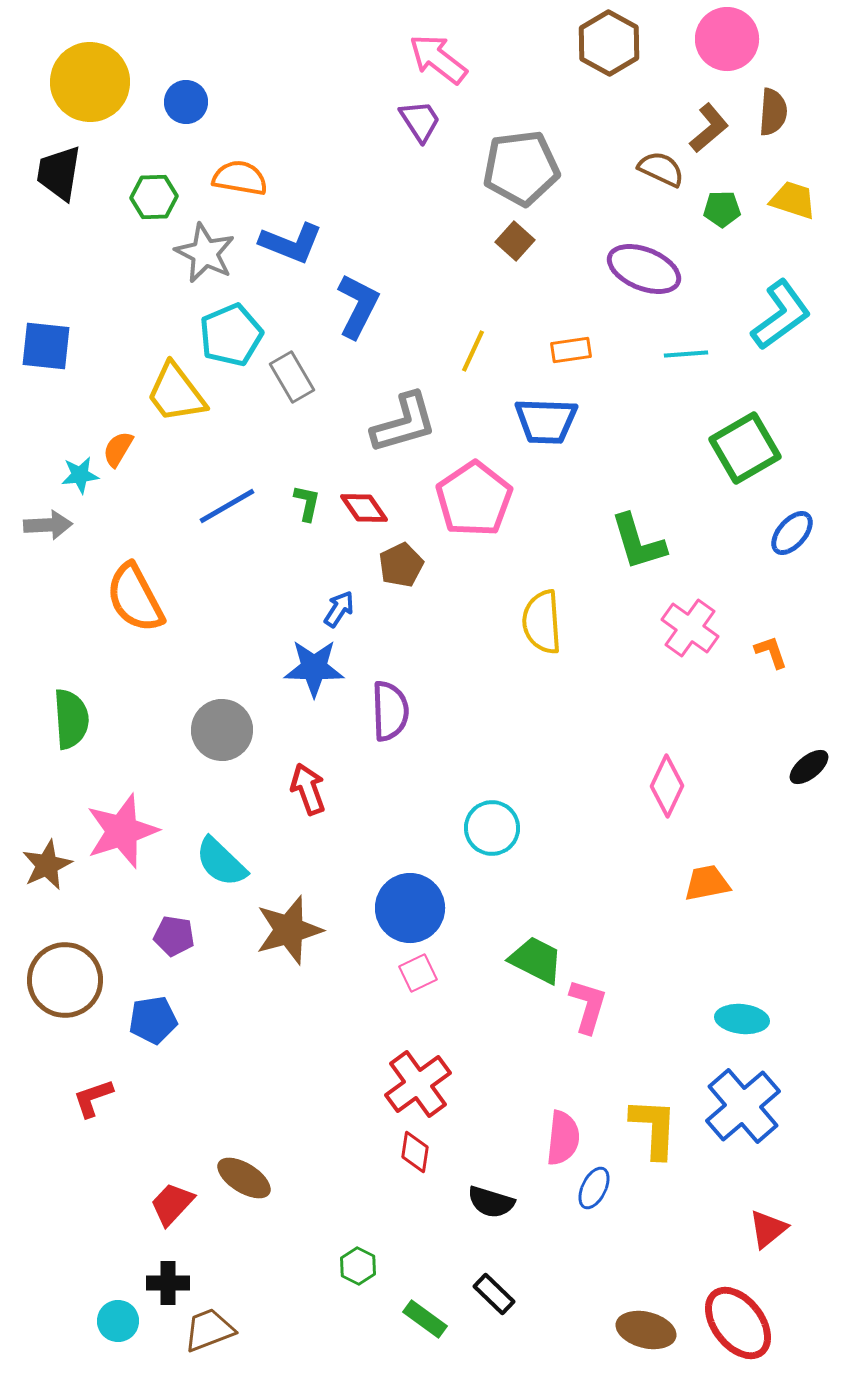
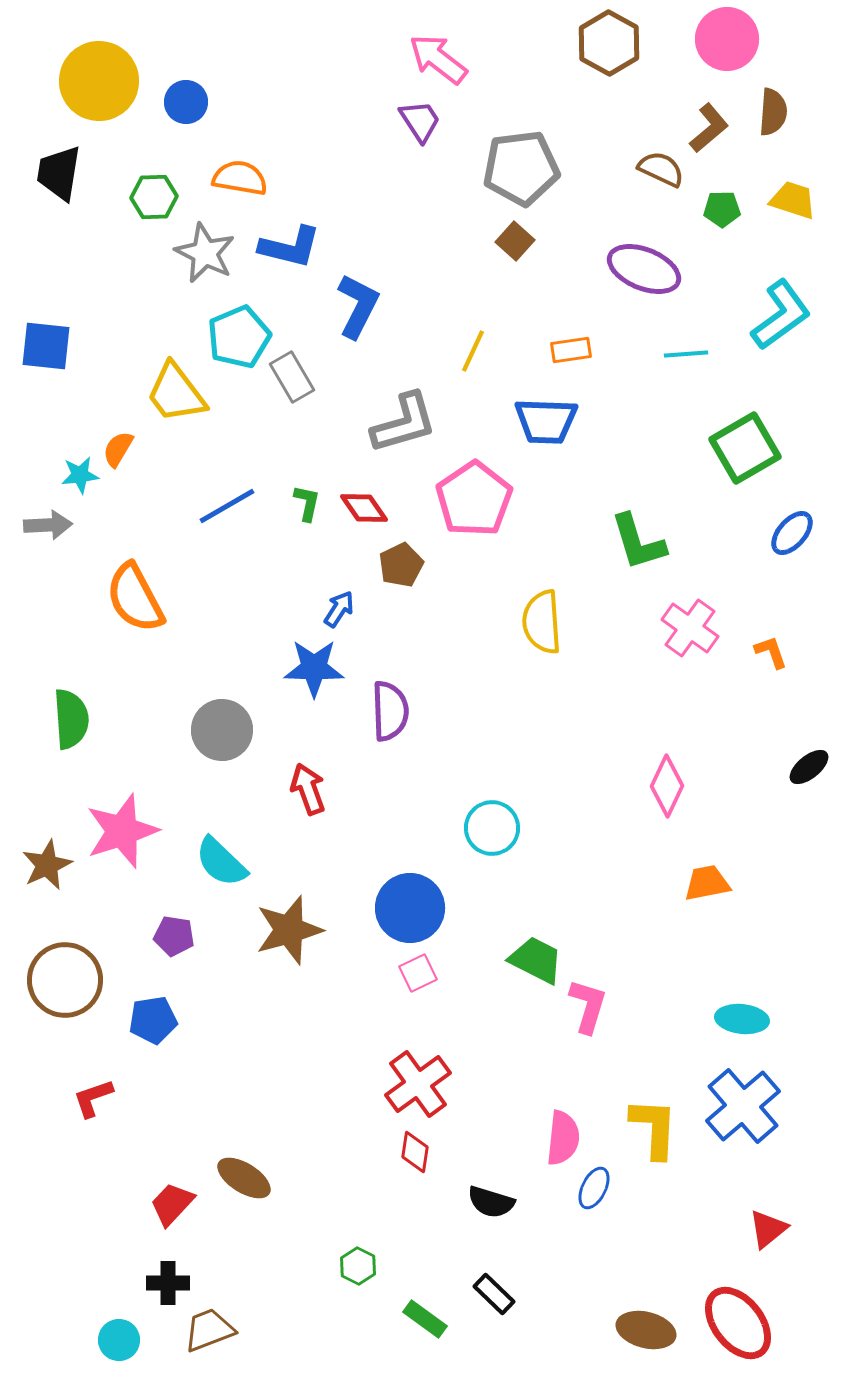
yellow circle at (90, 82): moved 9 px right, 1 px up
blue L-shape at (291, 243): moved 1 px left, 4 px down; rotated 8 degrees counterclockwise
cyan pentagon at (231, 335): moved 8 px right, 2 px down
cyan circle at (118, 1321): moved 1 px right, 19 px down
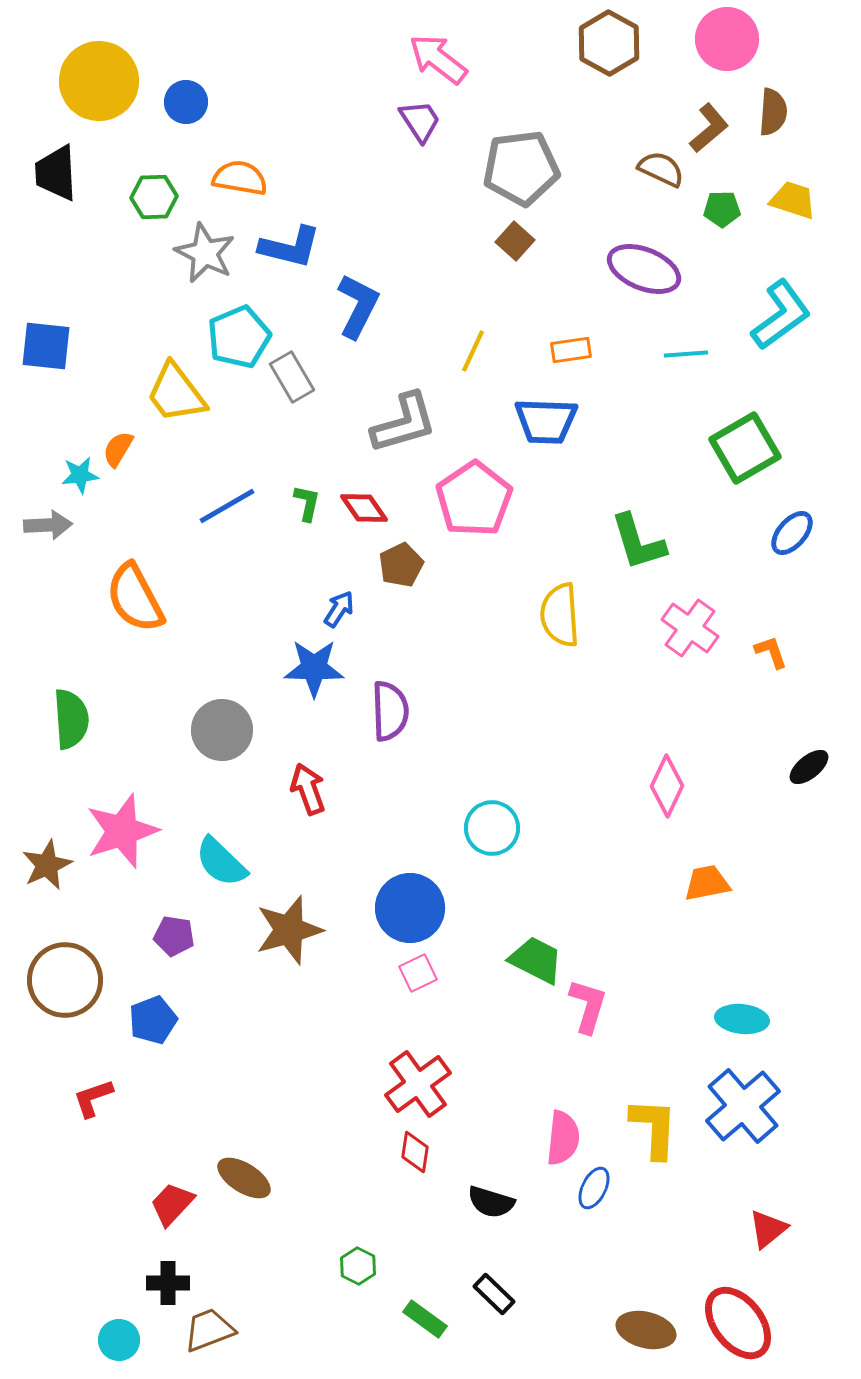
black trapezoid at (59, 173): moved 3 px left; rotated 12 degrees counterclockwise
yellow semicircle at (542, 622): moved 18 px right, 7 px up
blue pentagon at (153, 1020): rotated 12 degrees counterclockwise
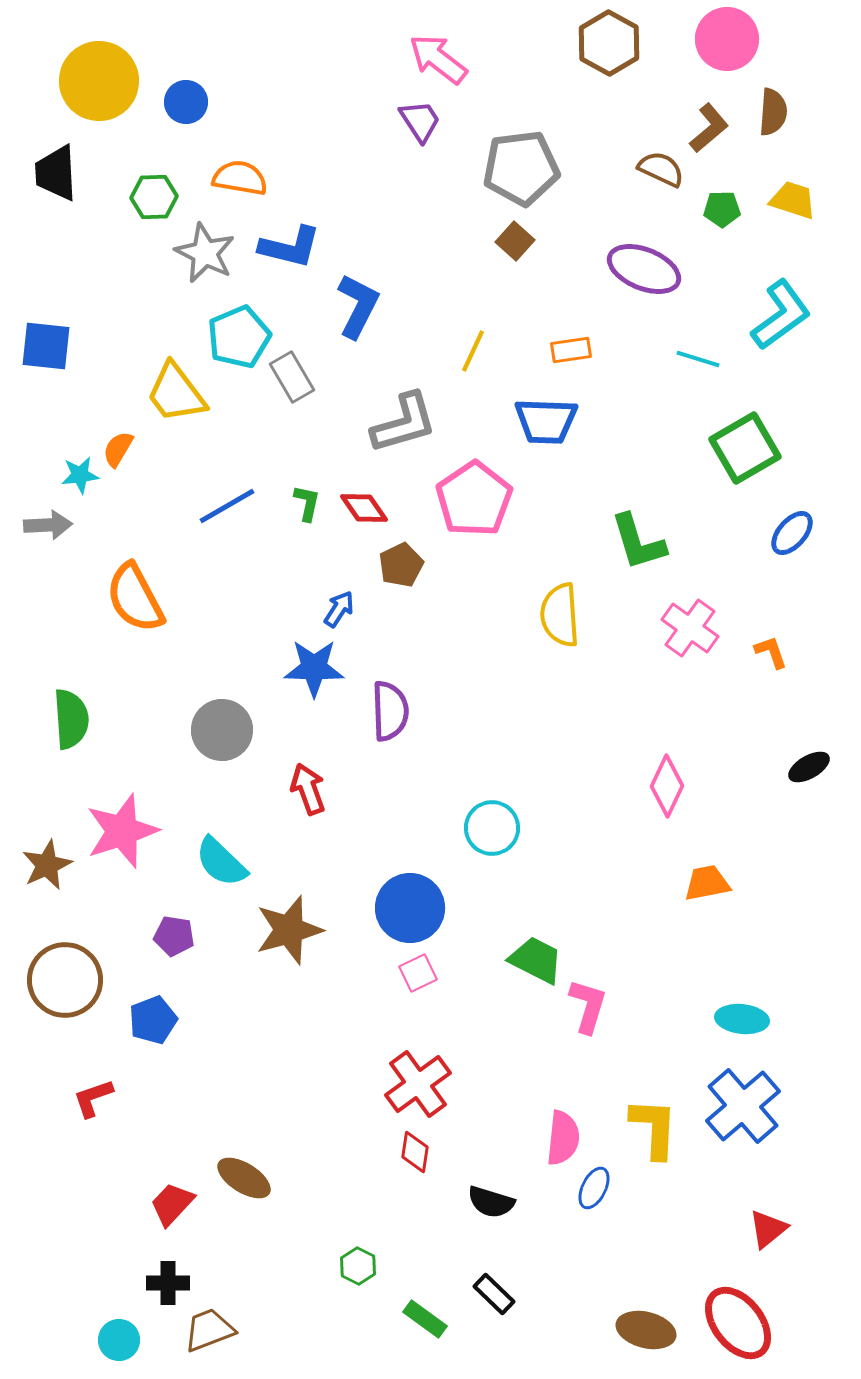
cyan line at (686, 354): moved 12 px right, 5 px down; rotated 21 degrees clockwise
black ellipse at (809, 767): rotated 9 degrees clockwise
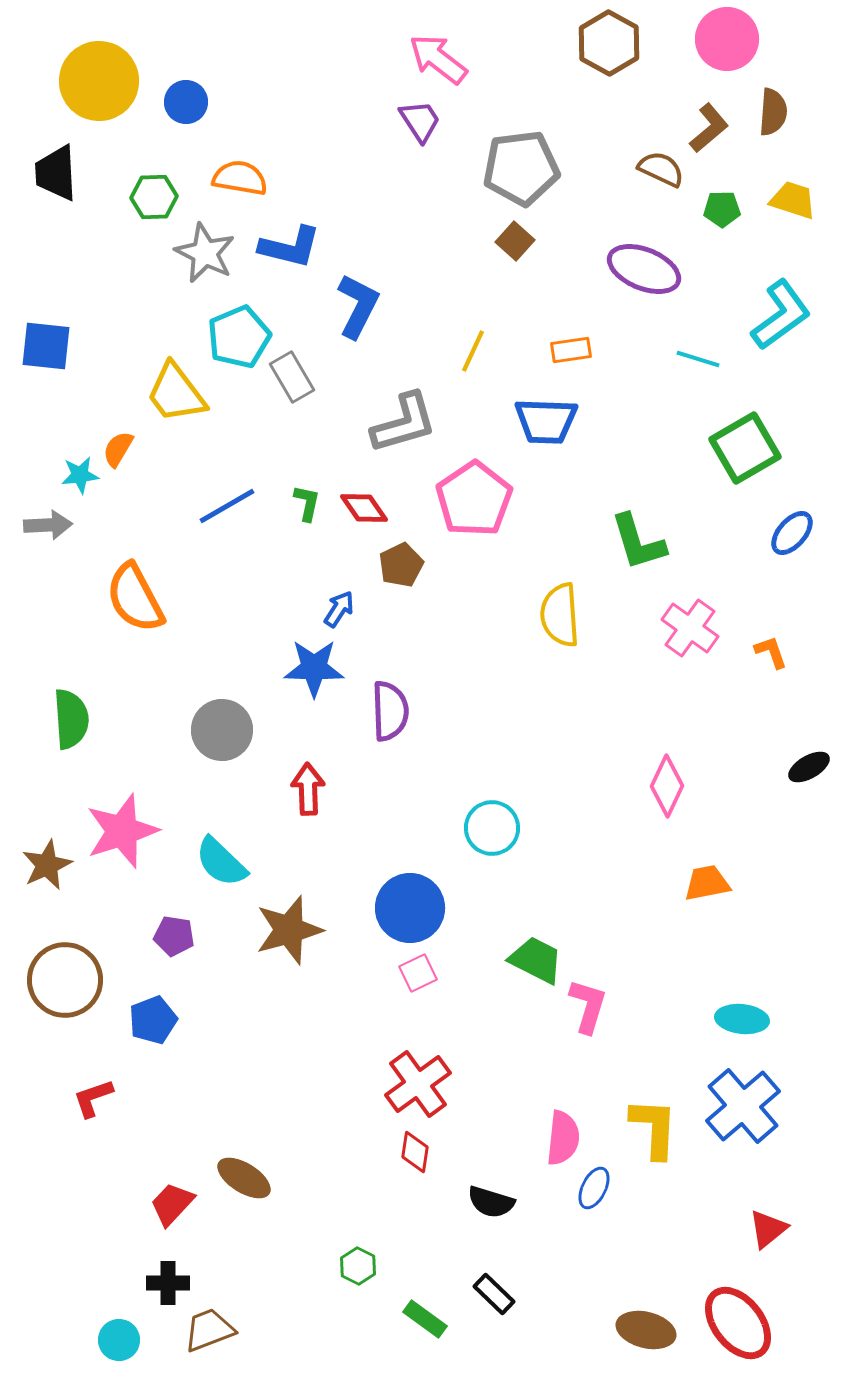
red arrow at (308, 789): rotated 18 degrees clockwise
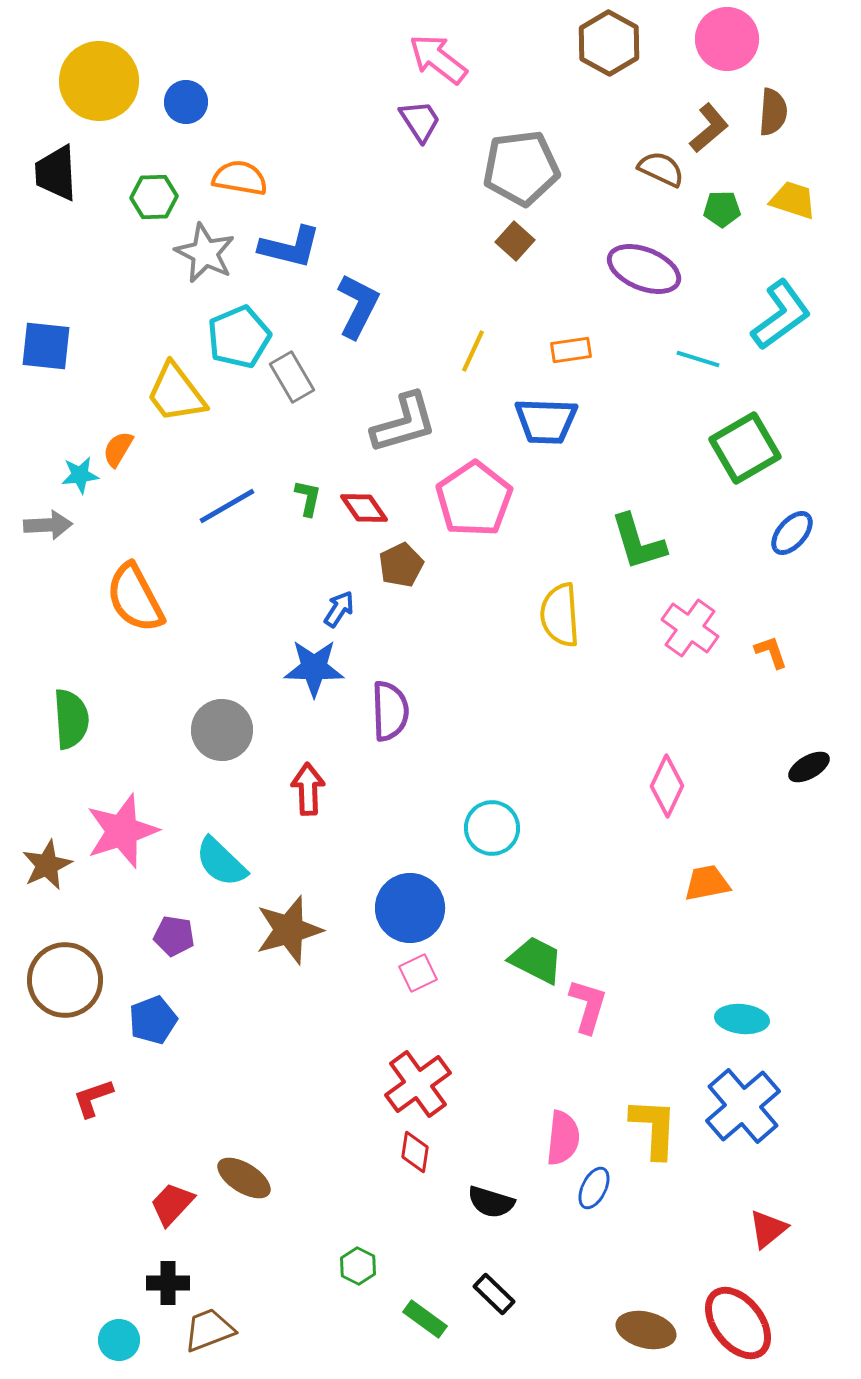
green L-shape at (307, 503): moved 1 px right, 5 px up
